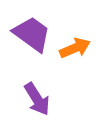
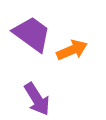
orange arrow: moved 3 px left, 2 px down
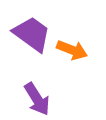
orange arrow: rotated 44 degrees clockwise
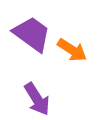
orange arrow: rotated 12 degrees clockwise
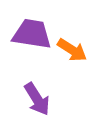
purple trapezoid: rotated 27 degrees counterclockwise
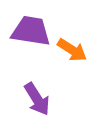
purple trapezoid: moved 1 px left, 3 px up
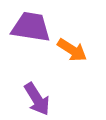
purple trapezoid: moved 4 px up
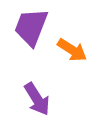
purple trapezoid: rotated 78 degrees counterclockwise
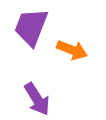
orange arrow: rotated 12 degrees counterclockwise
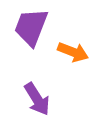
orange arrow: moved 1 px right, 2 px down
